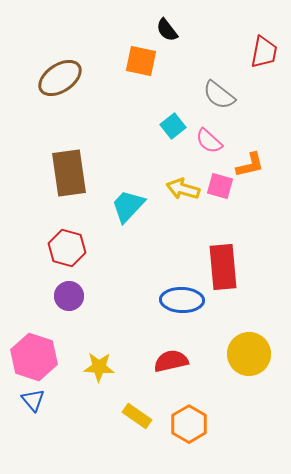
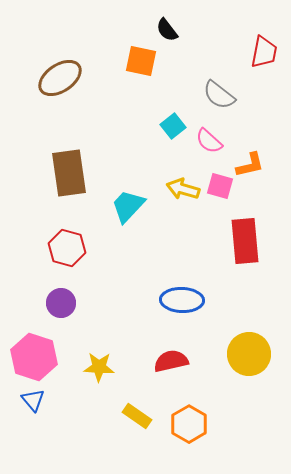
red rectangle: moved 22 px right, 26 px up
purple circle: moved 8 px left, 7 px down
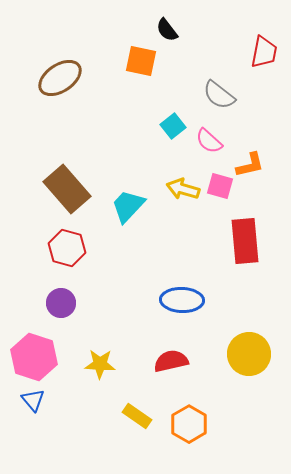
brown rectangle: moved 2 px left, 16 px down; rotated 33 degrees counterclockwise
yellow star: moved 1 px right, 3 px up
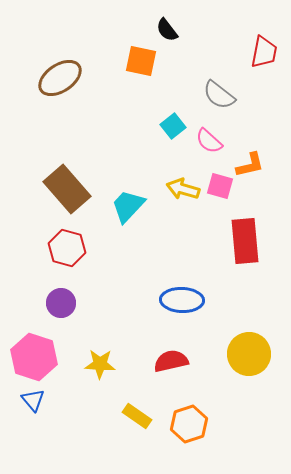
orange hexagon: rotated 12 degrees clockwise
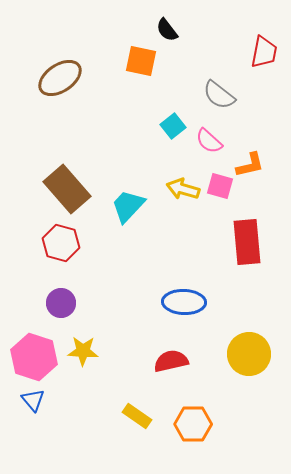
red rectangle: moved 2 px right, 1 px down
red hexagon: moved 6 px left, 5 px up
blue ellipse: moved 2 px right, 2 px down
yellow star: moved 17 px left, 13 px up
orange hexagon: moved 4 px right; rotated 18 degrees clockwise
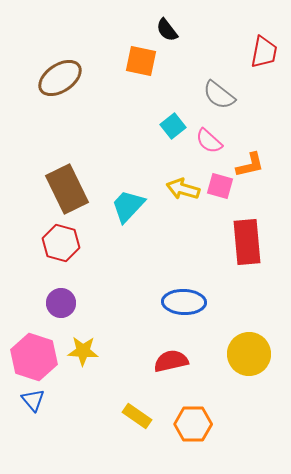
brown rectangle: rotated 15 degrees clockwise
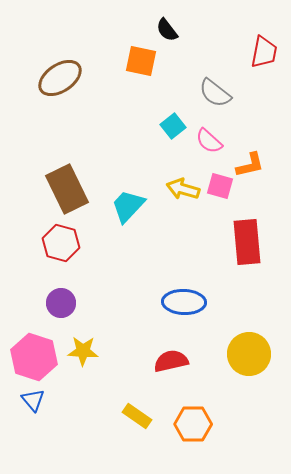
gray semicircle: moved 4 px left, 2 px up
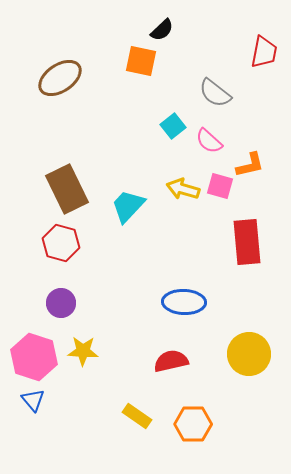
black semicircle: moved 5 px left; rotated 95 degrees counterclockwise
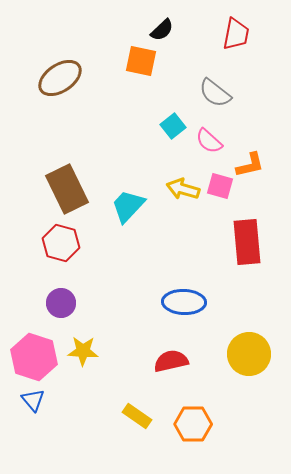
red trapezoid: moved 28 px left, 18 px up
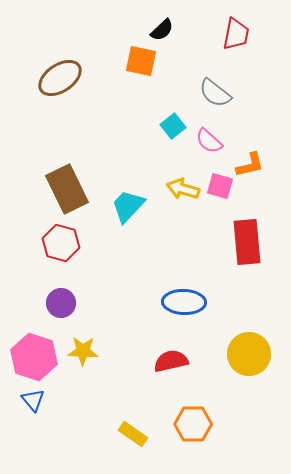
yellow rectangle: moved 4 px left, 18 px down
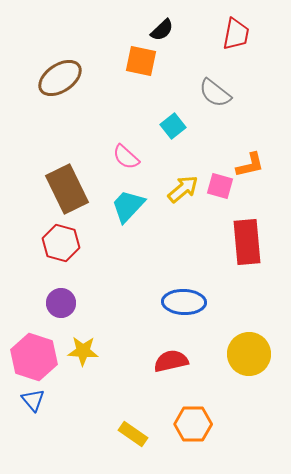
pink semicircle: moved 83 px left, 16 px down
yellow arrow: rotated 124 degrees clockwise
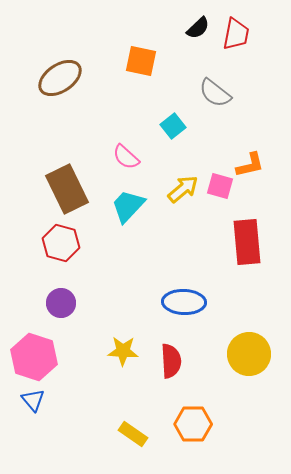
black semicircle: moved 36 px right, 2 px up
yellow star: moved 40 px right
red semicircle: rotated 100 degrees clockwise
